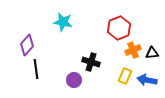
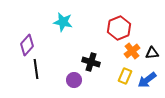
orange cross: moved 1 px left, 1 px down; rotated 14 degrees counterclockwise
blue arrow: rotated 48 degrees counterclockwise
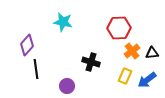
red hexagon: rotated 20 degrees clockwise
purple circle: moved 7 px left, 6 px down
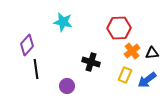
yellow rectangle: moved 1 px up
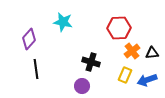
purple diamond: moved 2 px right, 6 px up
blue arrow: rotated 18 degrees clockwise
purple circle: moved 15 px right
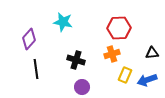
orange cross: moved 20 px left, 3 px down; rotated 21 degrees clockwise
black cross: moved 15 px left, 2 px up
purple circle: moved 1 px down
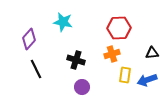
black line: rotated 18 degrees counterclockwise
yellow rectangle: rotated 14 degrees counterclockwise
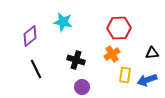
purple diamond: moved 1 px right, 3 px up; rotated 10 degrees clockwise
orange cross: rotated 14 degrees counterclockwise
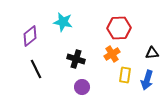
black cross: moved 1 px up
blue arrow: rotated 54 degrees counterclockwise
